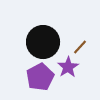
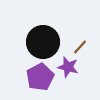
purple star: rotated 25 degrees counterclockwise
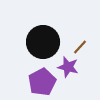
purple pentagon: moved 2 px right, 5 px down
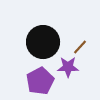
purple star: rotated 15 degrees counterclockwise
purple pentagon: moved 2 px left, 1 px up
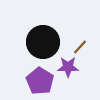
purple pentagon: rotated 12 degrees counterclockwise
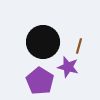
brown line: moved 1 px left, 1 px up; rotated 28 degrees counterclockwise
purple star: rotated 15 degrees clockwise
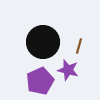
purple star: moved 3 px down
purple pentagon: rotated 16 degrees clockwise
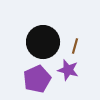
brown line: moved 4 px left
purple pentagon: moved 3 px left, 2 px up
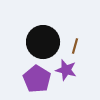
purple star: moved 2 px left
purple pentagon: rotated 16 degrees counterclockwise
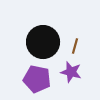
purple star: moved 5 px right, 2 px down
purple pentagon: rotated 20 degrees counterclockwise
